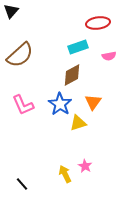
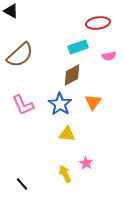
black triangle: rotated 42 degrees counterclockwise
yellow triangle: moved 11 px left, 11 px down; rotated 24 degrees clockwise
pink star: moved 1 px right, 3 px up
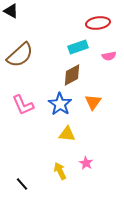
yellow arrow: moved 5 px left, 3 px up
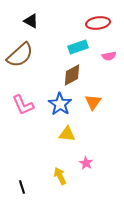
black triangle: moved 20 px right, 10 px down
yellow arrow: moved 5 px down
black line: moved 3 px down; rotated 24 degrees clockwise
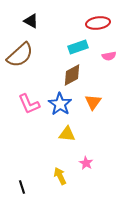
pink L-shape: moved 6 px right, 1 px up
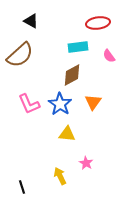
cyan rectangle: rotated 12 degrees clockwise
pink semicircle: rotated 64 degrees clockwise
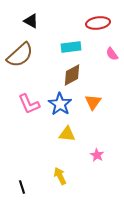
cyan rectangle: moved 7 px left
pink semicircle: moved 3 px right, 2 px up
pink star: moved 11 px right, 8 px up
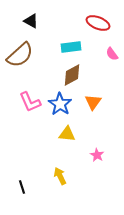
red ellipse: rotated 30 degrees clockwise
pink L-shape: moved 1 px right, 2 px up
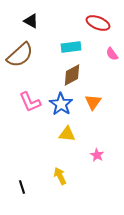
blue star: moved 1 px right
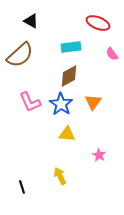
brown diamond: moved 3 px left, 1 px down
pink star: moved 2 px right
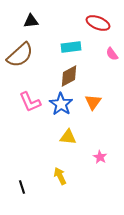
black triangle: rotated 35 degrees counterclockwise
yellow triangle: moved 1 px right, 3 px down
pink star: moved 1 px right, 2 px down
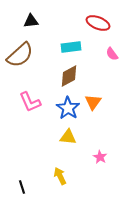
blue star: moved 7 px right, 4 px down
